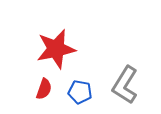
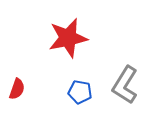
red star: moved 12 px right, 11 px up
red semicircle: moved 27 px left
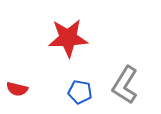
red star: rotated 9 degrees clockwise
red semicircle: rotated 85 degrees clockwise
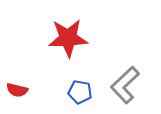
gray L-shape: rotated 15 degrees clockwise
red semicircle: moved 1 px down
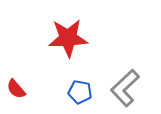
gray L-shape: moved 3 px down
red semicircle: moved 1 px left, 1 px up; rotated 35 degrees clockwise
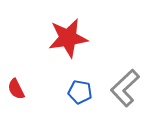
red star: rotated 6 degrees counterclockwise
red semicircle: rotated 15 degrees clockwise
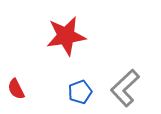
red star: moved 2 px left, 2 px up
blue pentagon: rotated 30 degrees counterclockwise
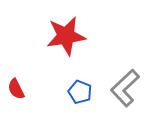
blue pentagon: rotated 30 degrees counterclockwise
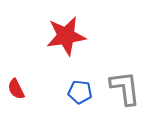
gray L-shape: rotated 126 degrees clockwise
blue pentagon: rotated 15 degrees counterclockwise
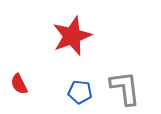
red star: moved 6 px right; rotated 12 degrees counterclockwise
red semicircle: moved 3 px right, 5 px up
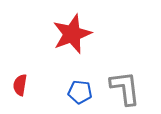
red star: moved 2 px up
red semicircle: moved 1 px right, 1 px down; rotated 35 degrees clockwise
